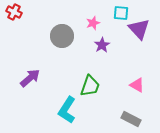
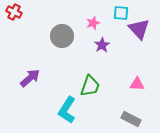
pink triangle: moved 1 px up; rotated 28 degrees counterclockwise
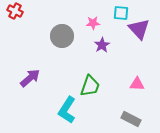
red cross: moved 1 px right, 1 px up
pink star: rotated 16 degrees clockwise
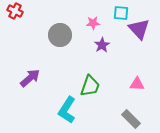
gray circle: moved 2 px left, 1 px up
gray rectangle: rotated 18 degrees clockwise
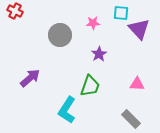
purple star: moved 3 px left, 9 px down
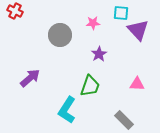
purple triangle: moved 1 px left, 1 px down
gray rectangle: moved 7 px left, 1 px down
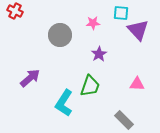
cyan L-shape: moved 3 px left, 7 px up
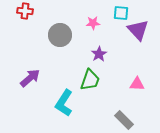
red cross: moved 10 px right; rotated 21 degrees counterclockwise
green trapezoid: moved 6 px up
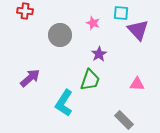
pink star: rotated 24 degrees clockwise
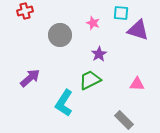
red cross: rotated 21 degrees counterclockwise
purple triangle: rotated 30 degrees counterclockwise
green trapezoid: rotated 135 degrees counterclockwise
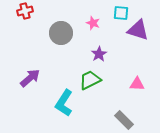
gray circle: moved 1 px right, 2 px up
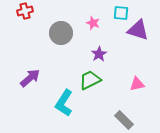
pink triangle: rotated 14 degrees counterclockwise
